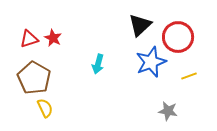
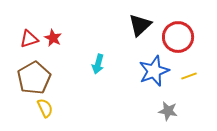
blue star: moved 3 px right, 9 px down
brown pentagon: rotated 12 degrees clockwise
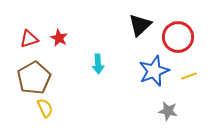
red star: moved 6 px right
cyan arrow: rotated 18 degrees counterclockwise
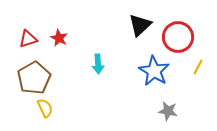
red triangle: moved 1 px left
blue star: rotated 20 degrees counterclockwise
yellow line: moved 9 px right, 9 px up; rotated 42 degrees counterclockwise
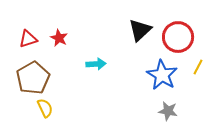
black triangle: moved 5 px down
cyan arrow: moved 2 px left; rotated 90 degrees counterclockwise
blue star: moved 8 px right, 4 px down
brown pentagon: moved 1 px left
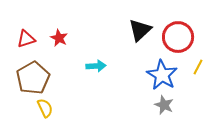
red triangle: moved 2 px left
cyan arrow: moved 2 px down
gray star: moved 4 px left, 6 px up; rotated 12 degrees clockwise
